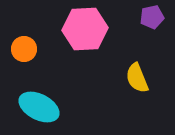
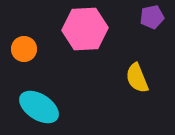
cyan ellipse: rotated 6 degrees clockwise
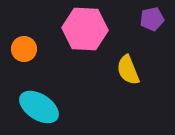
purple pentagon: moved 2 px down
pink hexagon: rotated 6 degrees clockwise
yellow semicircle: moved 9 px left, 8 px up
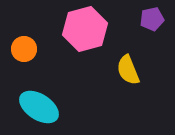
pink hexagon: rotated 18 degrees counterclockwise
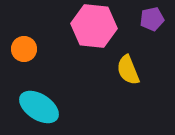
pink hexagon: moved 9 px right, 3 px up; rotated 21 degrees clockwise
